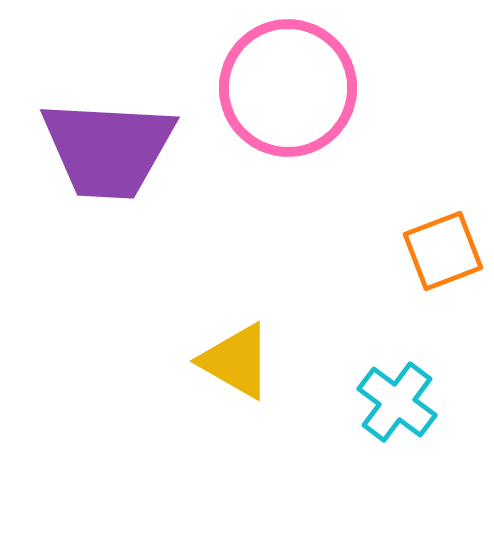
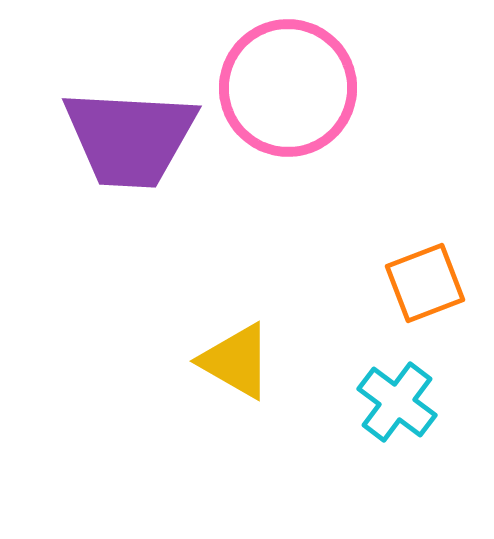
purple trapezoid: moved 22 px right, 11 px up
orange square: moved 18 px left, 32 px down
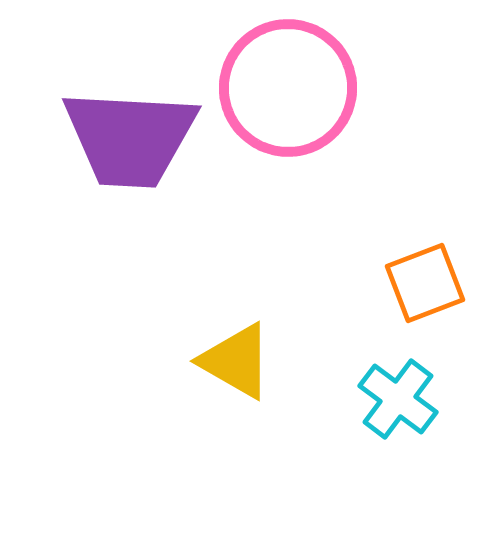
cyan cross: moved 1 px right, 3 px up
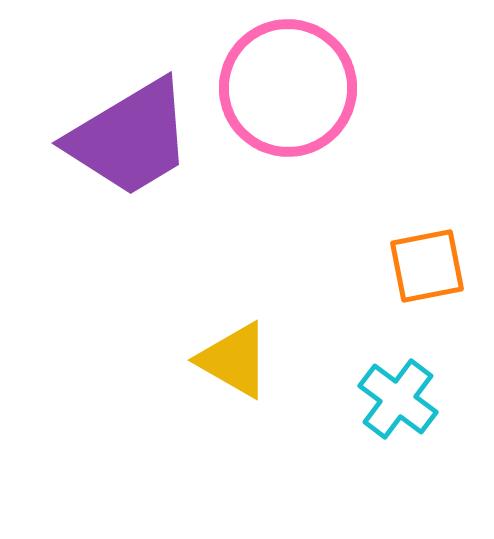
purple trapezoid: rotated 34 degrees counterclockwise
orange square: moved 2 px right, 17 px up; rotated 10 degrees clockwise
yellow triangle: moved 2 px left, 1 px up
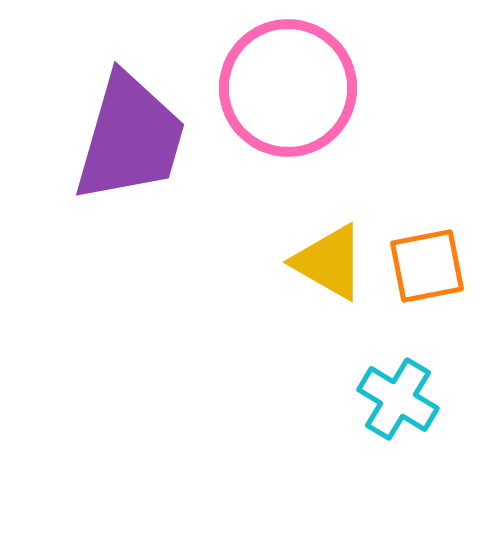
purple trapezoid: rotated 43 degrees counterclockwise
yellow triangle: moved 95 px right, 98 px up
cyan cross: rotated 6 degrees counterclockwise
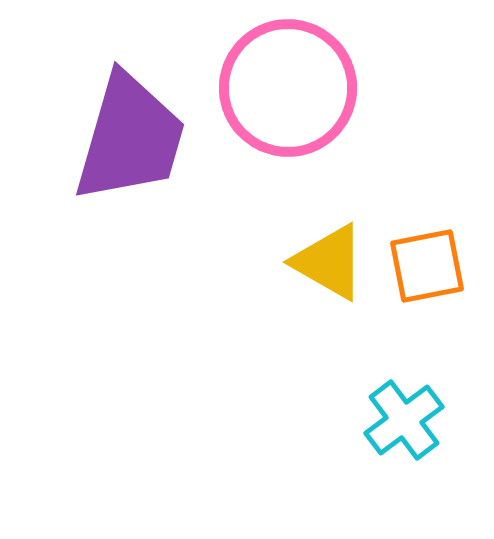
cyan cross: moved 6 px right, 21 px down; rotated 22 degrees clockwise
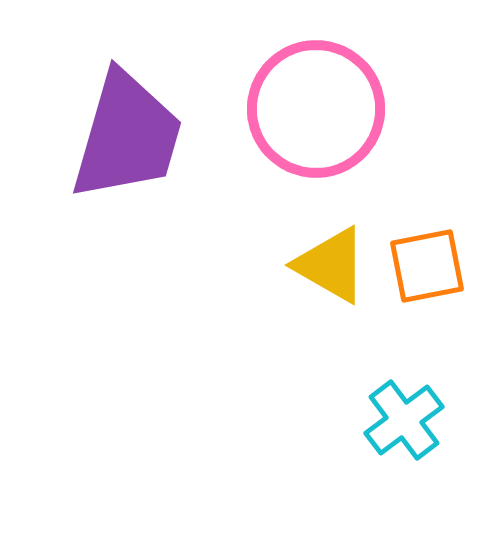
pink circle: moved 28 px right, 21 px down
purple trapezoid: moved 3 px left, 2 px up
yellow triangle: moved 2 px right, 3 px down
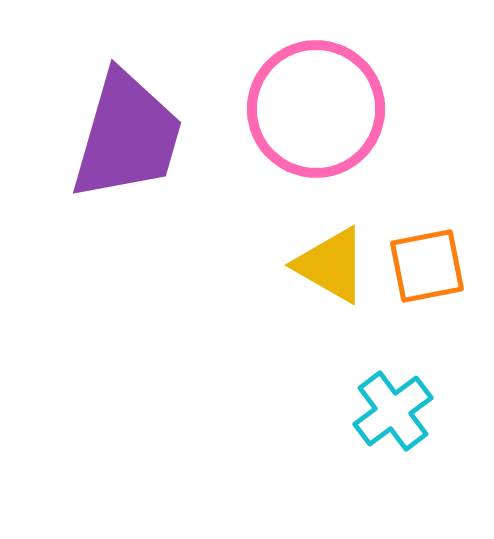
cyan cross: moved 11 px left, 9 px up
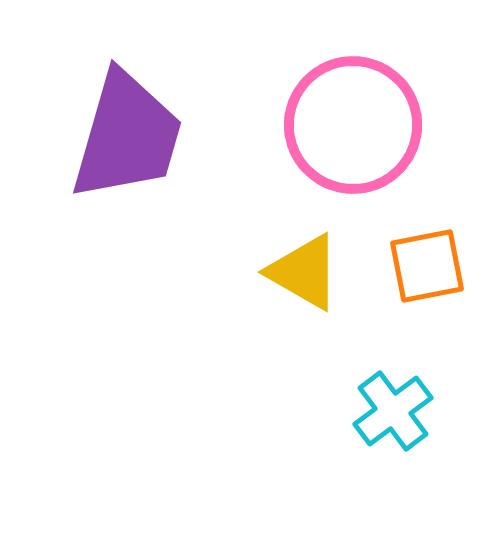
pink circle: moved 37 px right, 16 px down
yellow triangle: moved 27 px left, 7 px down
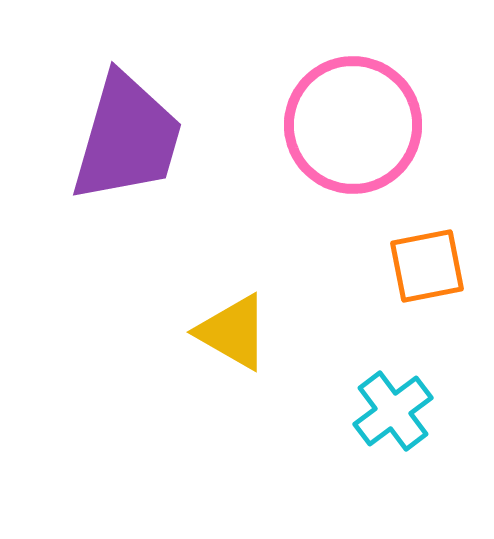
purple trapezoid: moved 2 px down
yellow triangle: moved 71 px left, 60 px down
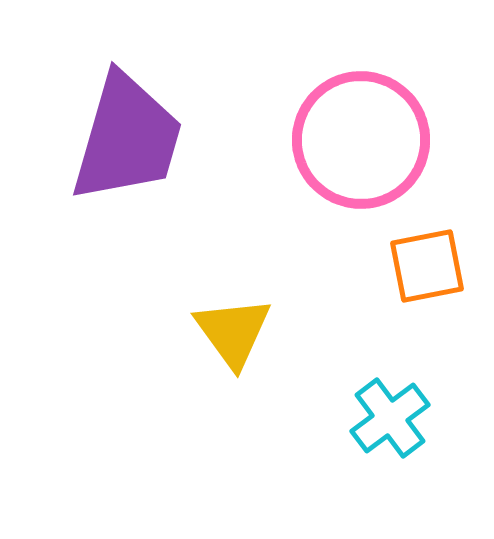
pink circle: moved 8 px right, 15 px down
yellow triangle: rotated 24 degrees clockwise
cyan cross: moved 3 px left, 7 px down
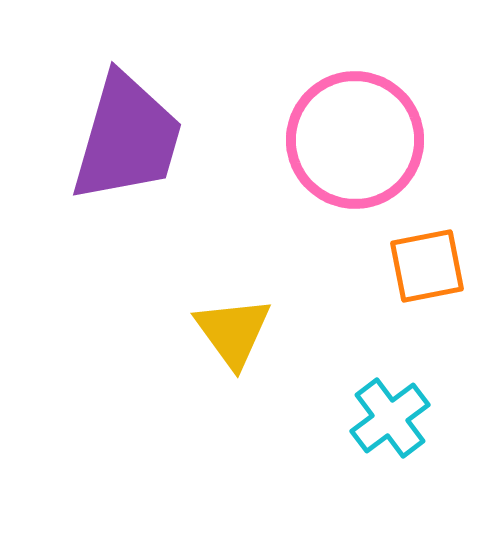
pink circle: moved 6 px left
